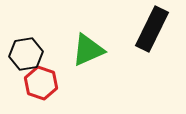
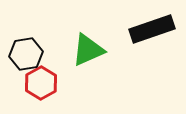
black rectangle: rotated 45 degrees clockwise
red hexagon: rotated 12 degrees clockwise
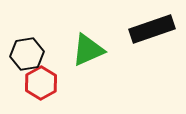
black hexagon: moved 1 px right
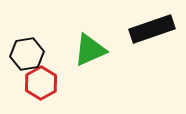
green triangle: moved 2 px right
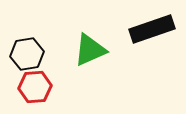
red hexagon: moved 6 px left, 4 px down; rotated 24 degrees clockwise
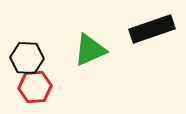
black hexagon: moved 4 px down; rotated 12 degrees clockwise
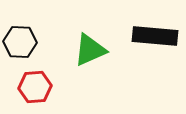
black rectangle: moved 3 px right, 7 px down; rotated 24 degrees clockwise
black hexagon: moved 7 px left, 16 px up
